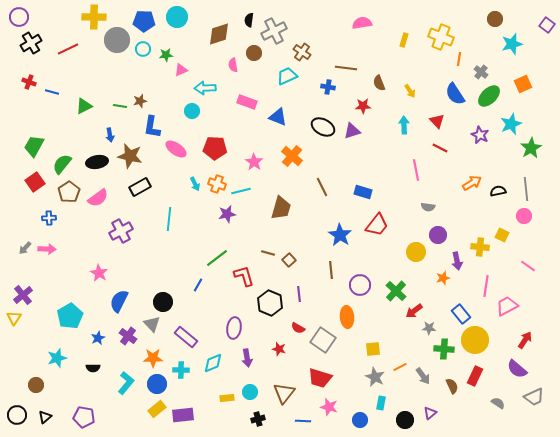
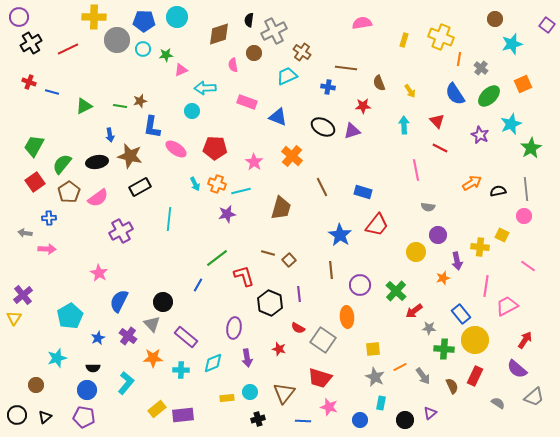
gray cross at (481, 72): moved 4 px up
gray arrow at (25, 248): moved 15 px up; rotated 56 degrees clockwise
blue circle at (157, 384): moved 70 px left, 6 px down
gray trapezoid at (534, 397): rotated 15 degrees counterclockwise
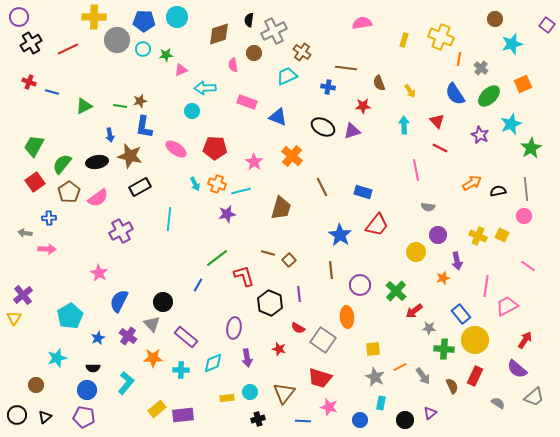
blue L-shape at (152, 127): moved 8 px left
yellow cross at (480, 247): moved 2 px left, 11 px up; rotated 18 degrees clockwise
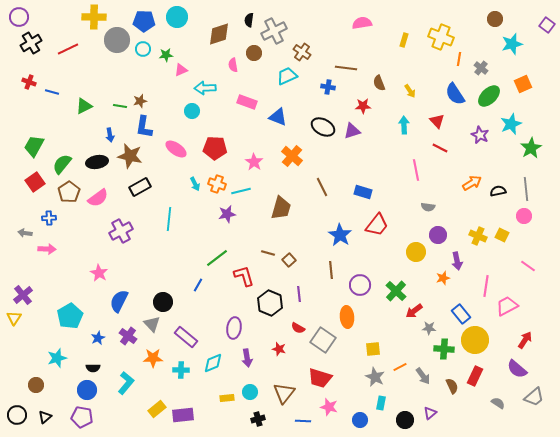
purple pentagon at (84, 417): moved 2 px left
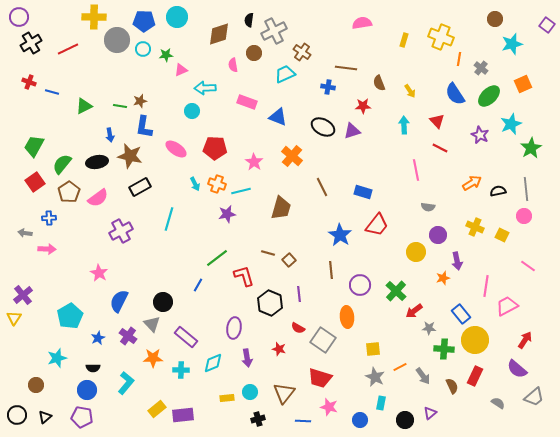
cyan trapezoid at (287, 76): moved 2 px left, 2 px up
cyan line at (169, 219): rotated 10 degrees clockwise
yellow cross at (478, 236): moved 3 px left, 9 px up
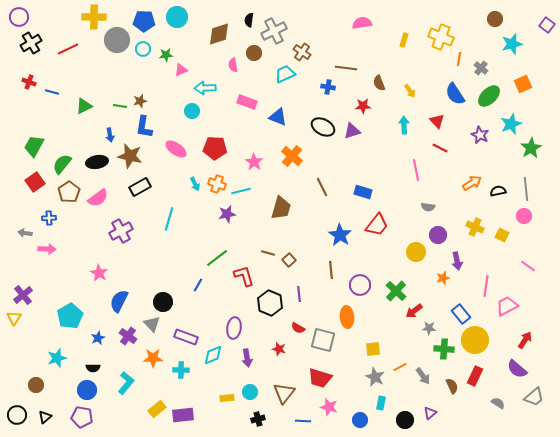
purple rectangle at (186, 337): rotated 20 degrees counterclockwise
gray square at (323, 340): rotated 20 degrees counterclockwise
cyan diamond at (213, 363): moved 8 px up
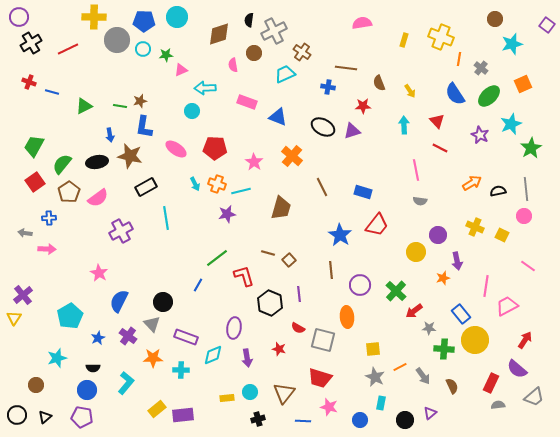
black rectangle at (140, 187): moved 6 px right
gray semicircle at (428, 207): moved 8 px left, 6 px up
cyan line at (169, 219): moved 3 px left, 1 px up; rotated 25 degrees counterclockwise
red rectangle at (475, 376): moved 16 px right, 7 px down
gray semicircle at (498, 403): moved 2 px down; rotated 40 degrees counterclockwise
